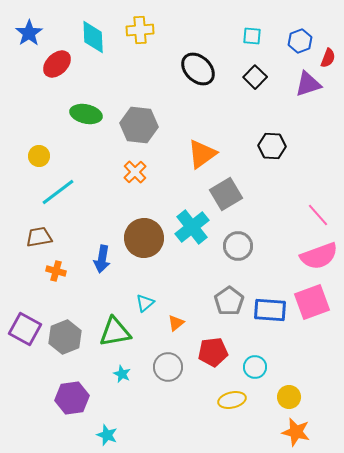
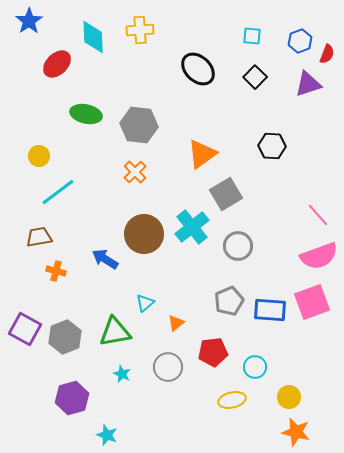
blue star at (29, 33): moved 12 px up
red semicircle at (328, 58): moved 1 px left, 4 px up
brown circle at (144, 238): moved 4 px up
blue arrow at (102, 259): moved 3 px right; rotated 112 degrees clockwise
gray pentagon at (229, 301): rotated 12 degrees clockwise
purple hexagon at (72, 398): rotated 8 degrees counterclockwise
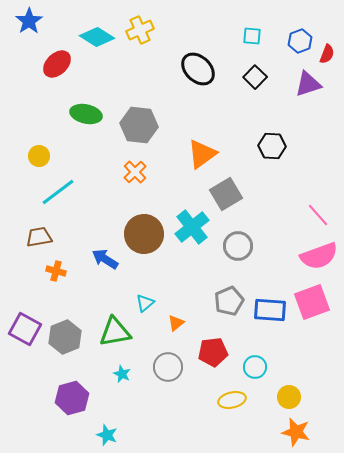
yellow cross at (140, 30): rotated 20 degrees counterclockwise
cyan diamond at (93, 37): moved 4 px right; rotated 56 degrees counterclockwise
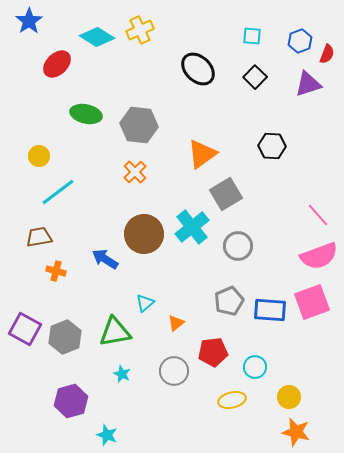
gray circle at (168, 367): moved 6 px right, 4 px down
purple hexagon at (72, 398): moved 1 px left, 3 px down
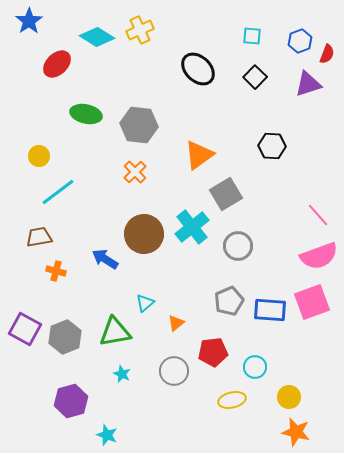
orange triangle at (202, 154): moved 3 px left, 1 px down
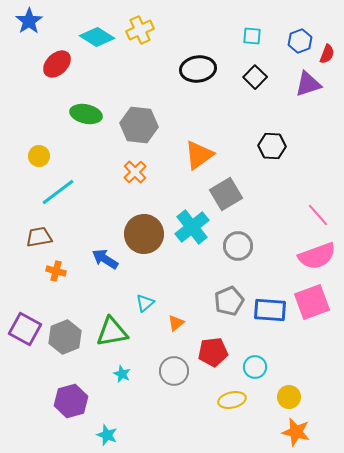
black ellipse at (198, 69): rotated 52 degrees counterclockwise
pink semicircle at (319, 256): moved 2 px left
green triangle at (115, 332): moved 3 px left
